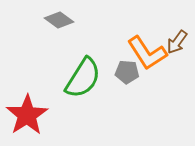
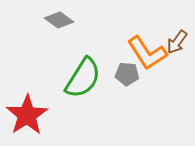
gray pentagon: moved 2 px down
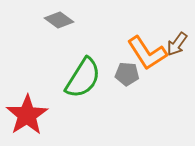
brown arrow: moved 2 px down
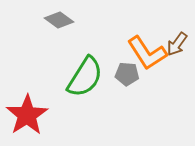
green semicircle: moved 2 px right, 1 px up
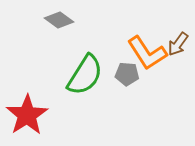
brown arrow: moved 1 px right
green semicircle: moved 2 px up
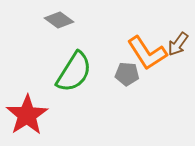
green semicircle: moved 11 px left, 3 px up
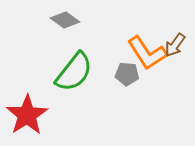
gray diamond: moved 6 px right
brown arrow: moved 3 px left, 1 px down
green semicircle: rotated 6 degrees clockwise
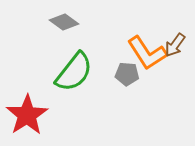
gray diamond: moved 1 px left, 2 px down
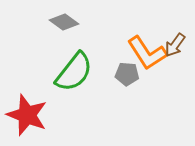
red star: rotated 18 degrees counterclockwise
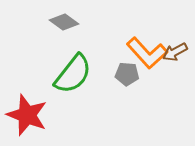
brown arrow: moved 7 px down; rotated 25 degrees clockwise
orange L-shape: rotated 9 degrees counterclockwise
green semicircle: moved 1 px left, 2 px down
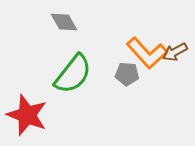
gray diamond: rotated 24 degrees clockwise
